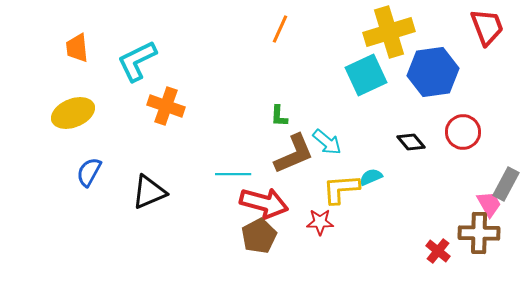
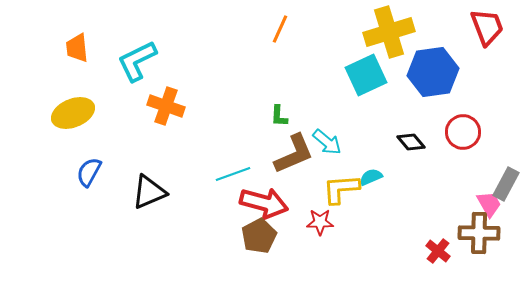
cyan line: rotated 20 degrees counterclockwise
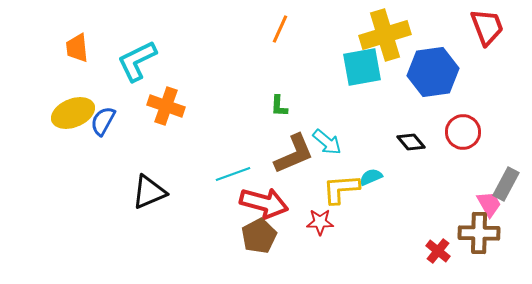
yellow cross: moved 4 px left, 3 px down
cyan square: moved 4 px left, 8 px up; rotated 15 degrees clockwise
green L-shape: moved 10 px up
blue semicircle: moved 14 px right, 51 px up
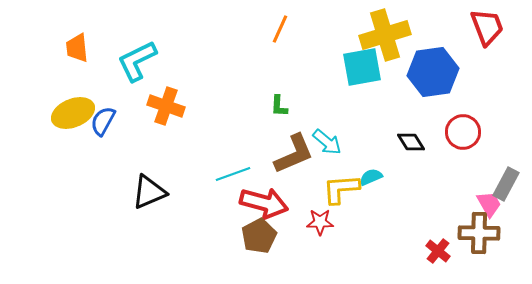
black diamond: rotated 8 degrees clockwise
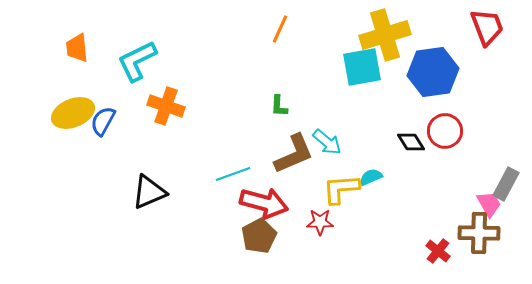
red circle: moved 18 px left, 1 px up
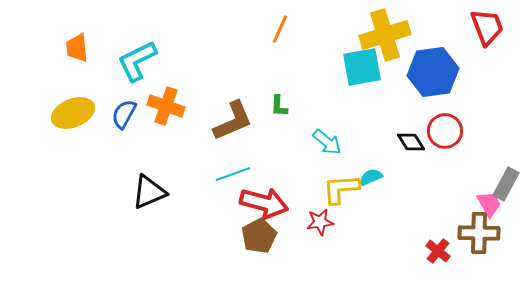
blue semicircle: moved 21 px right, 7 px up
brown L-shape: moved 61 px left, 33 px up
red star: rotated 8 degrees counterclockwise
